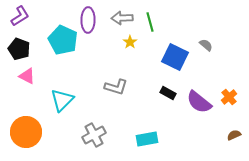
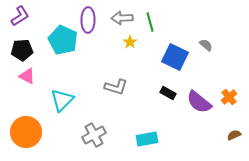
black pentagon: moved 3 px right, 1 px down; rotated 25 degrees counterclockwise
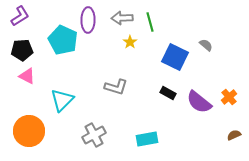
orange circle: moved 3 px right, 1 px up
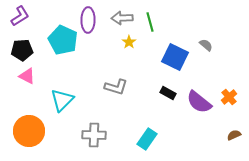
yellow star: moved 1 px left
gray cross: rotated 30 degrees clockwise
cyan rectangle: rotated 45 degrees counterclockwise
